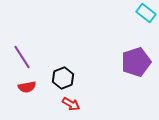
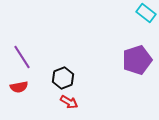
purple pentagon: moved 1 px right, 2 px up
red semicircle: moved 8 px left
red arrow: moved 2 px left, 2 px up
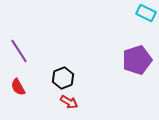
cyan rectangle: rotated 12 degrees counterclockwise
purple line: moved 3 px left, 6 px up
red semicircle: moved 1 px left; rotated 72 degrees clockwise
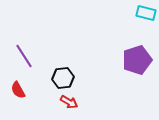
cyan rectangle: rotated 12 degrees counterclockwise
purple line: moved 5 px right, 5 px down
black hexagon: rotated 15 degrees clockwise
red semicircle: moved 3 px down
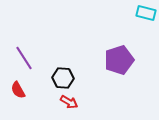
purple line: moved 2 px down
purple pentagon: moved 18 px left
black hexagon: rotated 10 degrees clockwise
